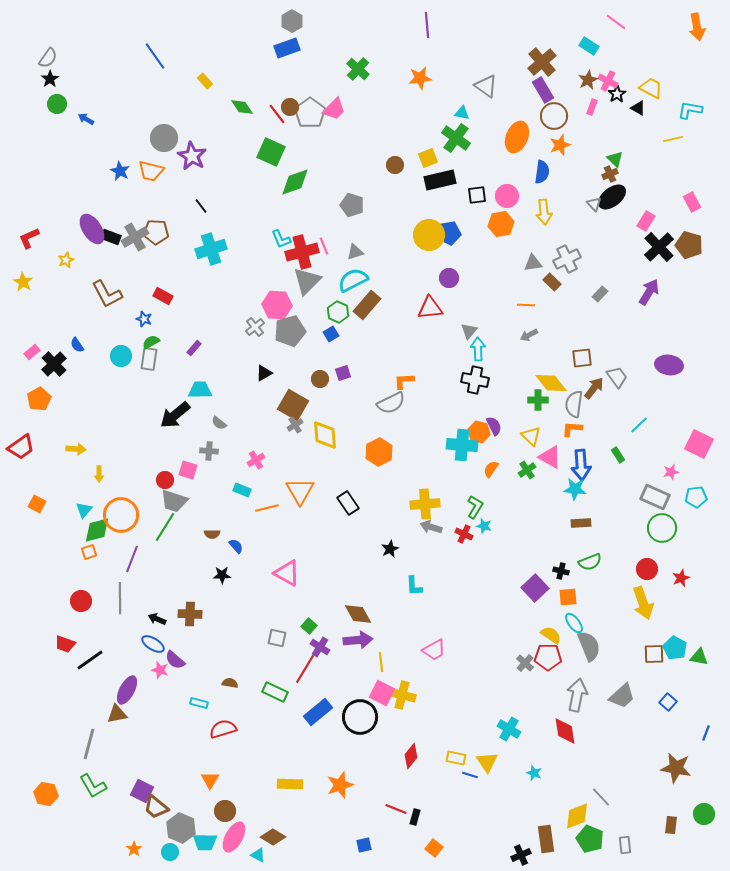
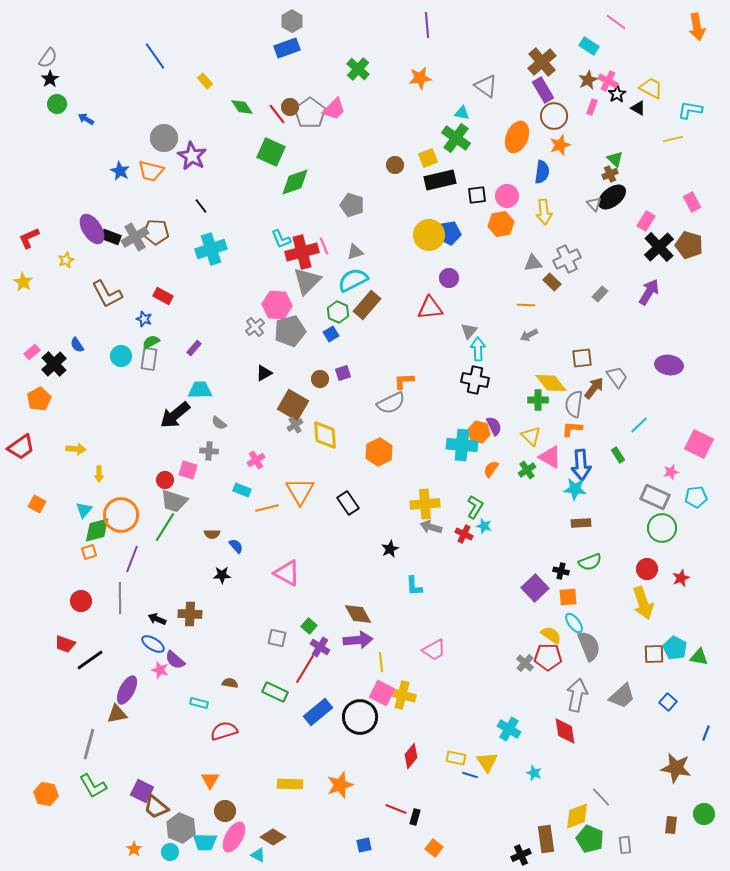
red semicircle at (223, 729): moved 1 px right, 2 px down
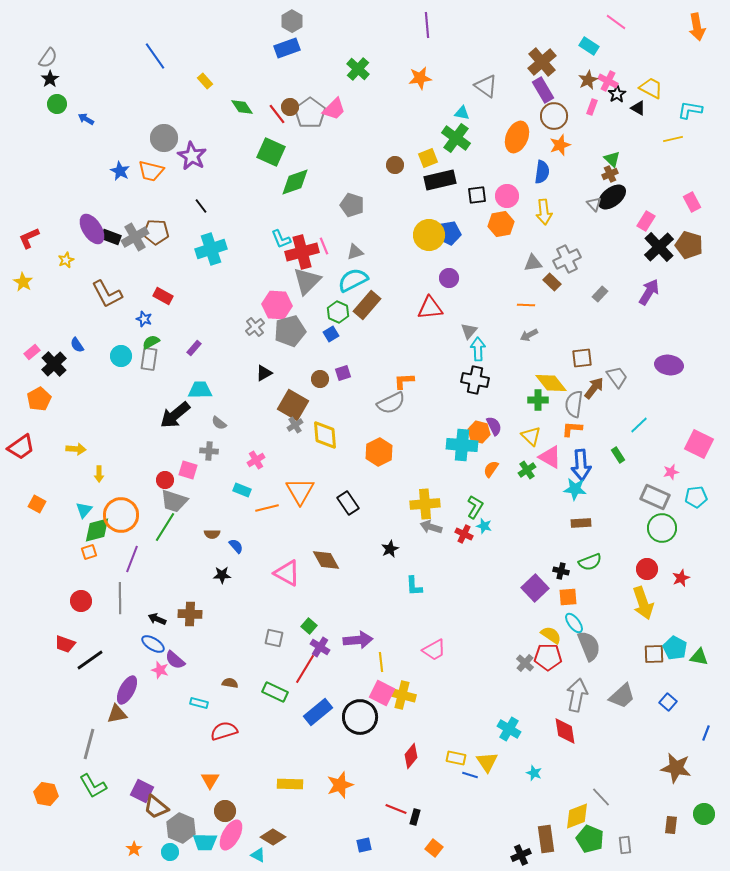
green triangle at (615, 159): moved 3 px left
brown diamond at (358, 614): moved 32 px left, 54 px up
gray square at (277, 638): moved 3 px left
pink ellipse at (234, 837): moved 3 px left, 2 px up
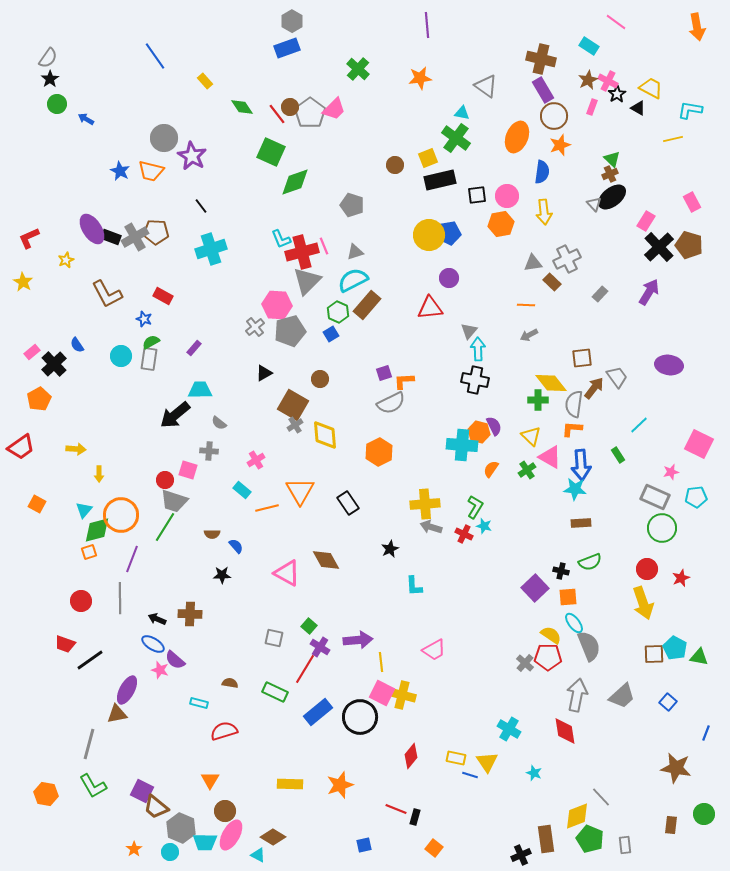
brown cross at (542, 62): moved 1 px left, 3 px up; rotated 36 degrees counterclockwise
purple square at (343, 373): moved 41 px right
cyan rectangle at (242, 490): rotated 18 degrees clockwise
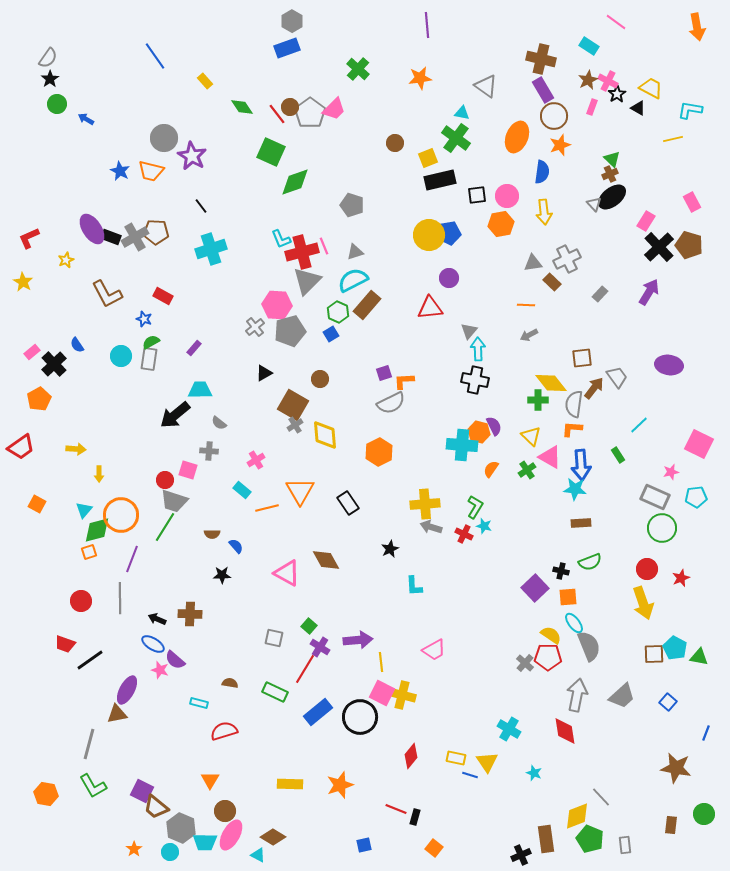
brown circle at (395, 165): moved 22 px up
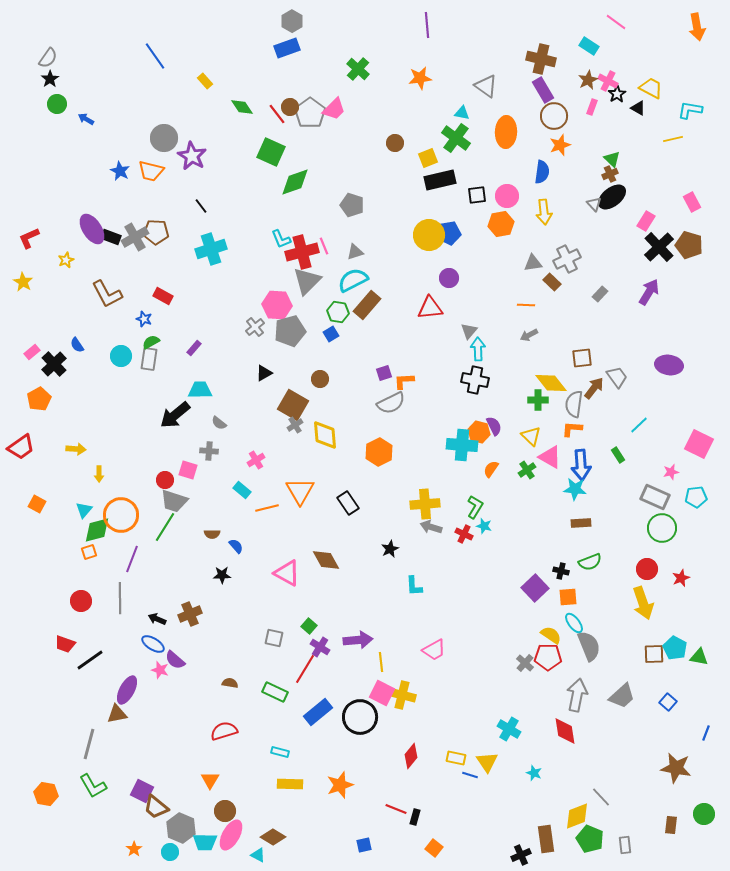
orange ellipse at (517, 137): moved 11 px left, 5 px up; rotated 20 degrees counterclockwise
green hexagon at (338, 312): rotated 15 degrees counterclockwise
brown cross at (190, 614): rotated 25 degrees counterclockwise
cyan rectangle at (199, 703): moved 81 px right, 49 px down
